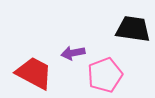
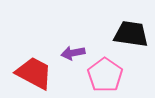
black trapezoid: moved 2 px left, 5 px down
pink pentagon: rotated 16 degrees counterclockwise
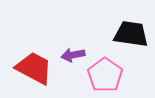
purple arrow: moved 2 px down
red trapezoid: moved 5 px up
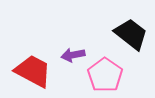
black trapezoid: rotated 30 degrees clockwise
red trapezoid: moved 1 px left, 3 px down
